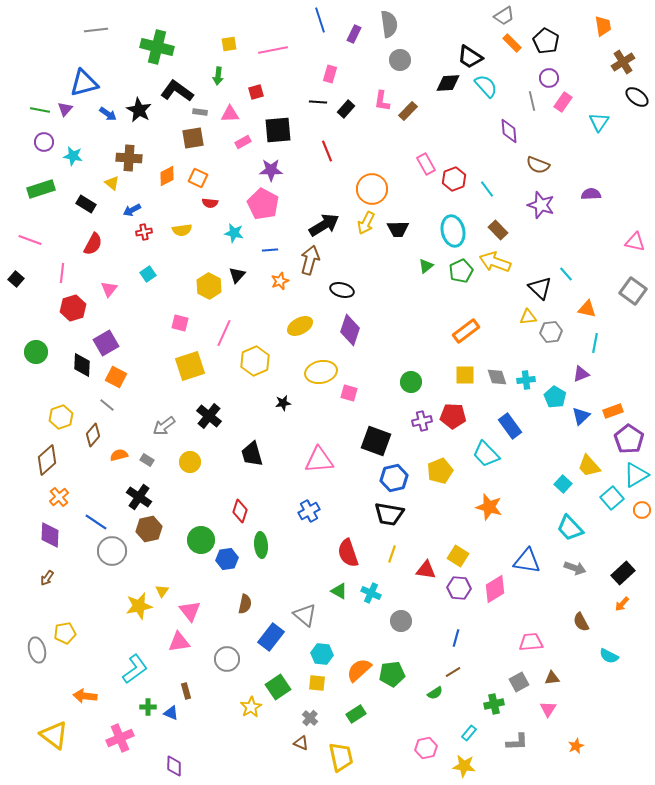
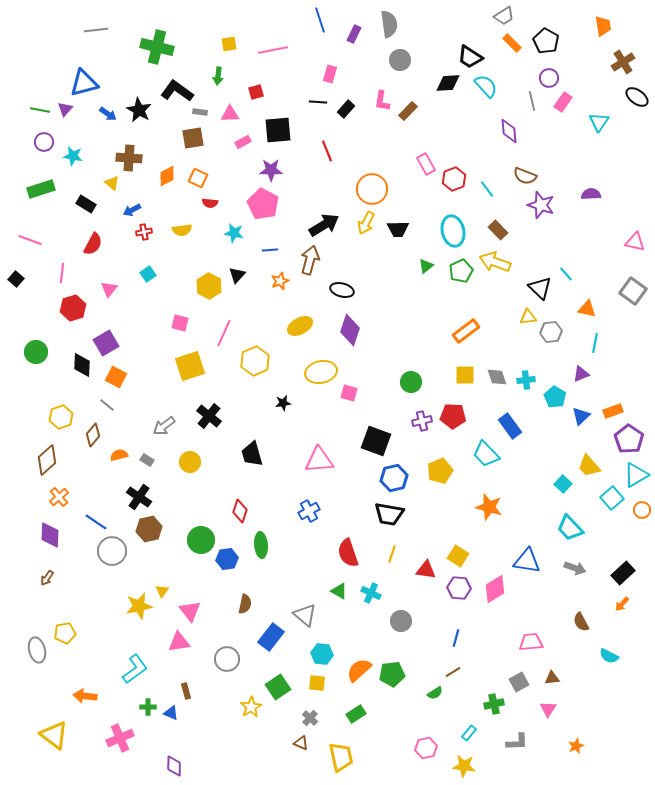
brown semicircle at (538, 165): moved 13 px left, 11 px down
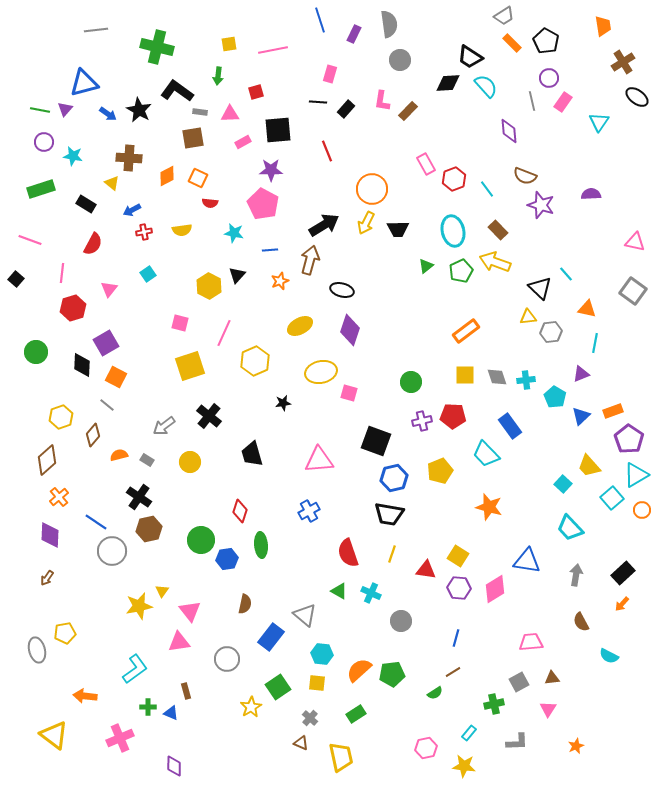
gray arrow at (575, 568): moved 1 px right, 7 px down; rotated 100 degrees counterclockwise
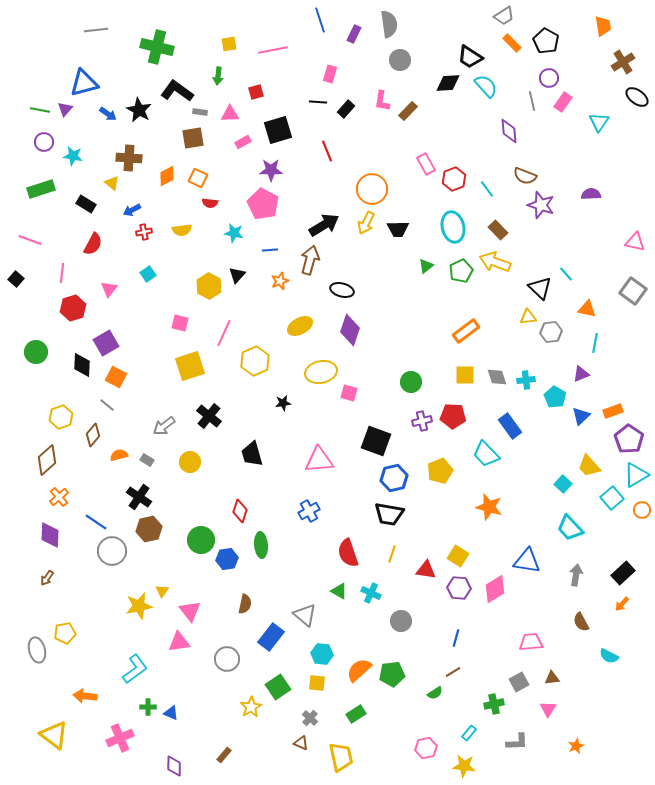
black square at (278, 130): rotated 12 degrees counterclockwise
cyan ellipse at (453, 231): moved 4 px up
brown rectangle at (186, 691): moved 38 px right, 64 px down; rotated 56 degrees clockwise
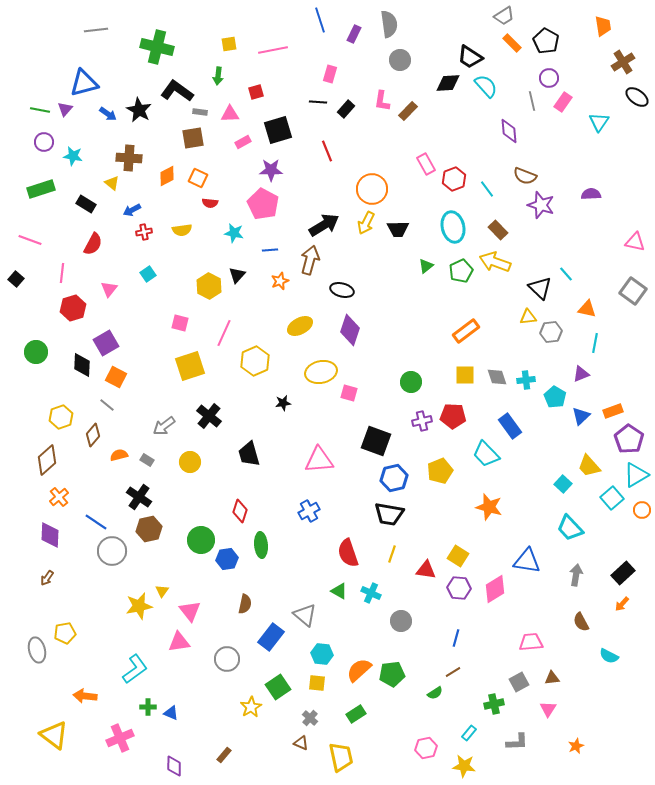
black trapezoid at (252, 454): moved 3 px left
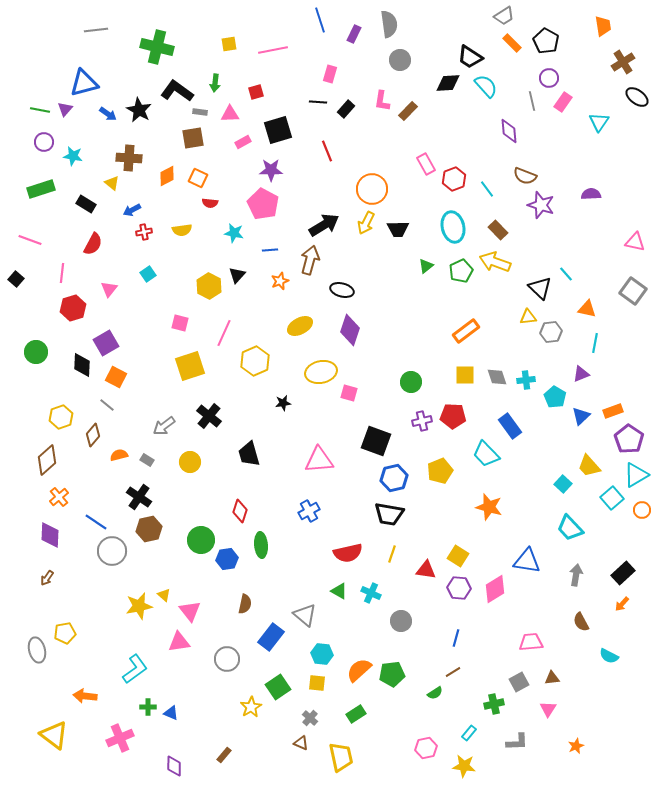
green arrow at (218, 76): moved 3 px left, 7 px down
red semicircle at (348, 553): rotated 84 degrees counterclockwise
yellow triangle at (162, 591): moved 2 px right, 4 px down; rotated 24 degrees counterclockwise
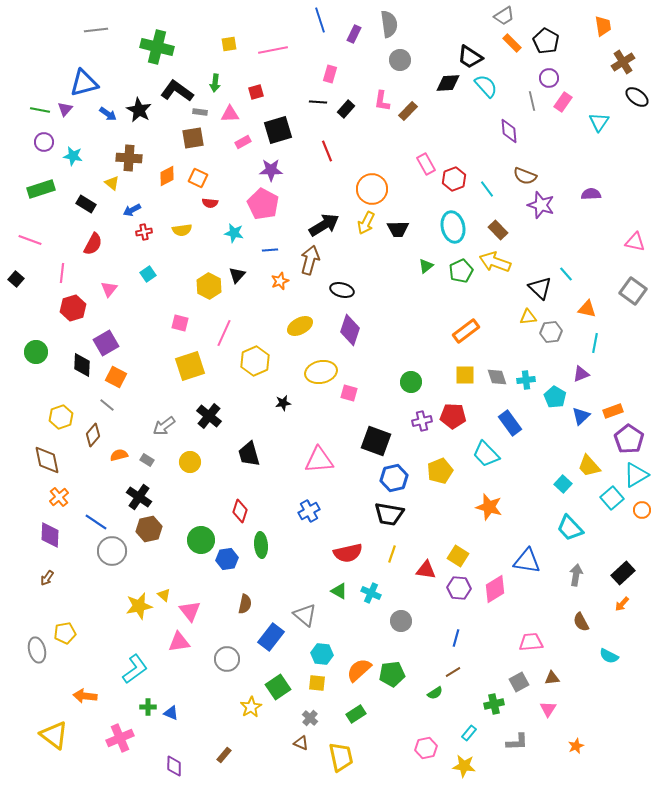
blue rectangle at (510, 426): moved 3 px up
brown diamond at (47, 460): rotated 60 degrees counterclockwise
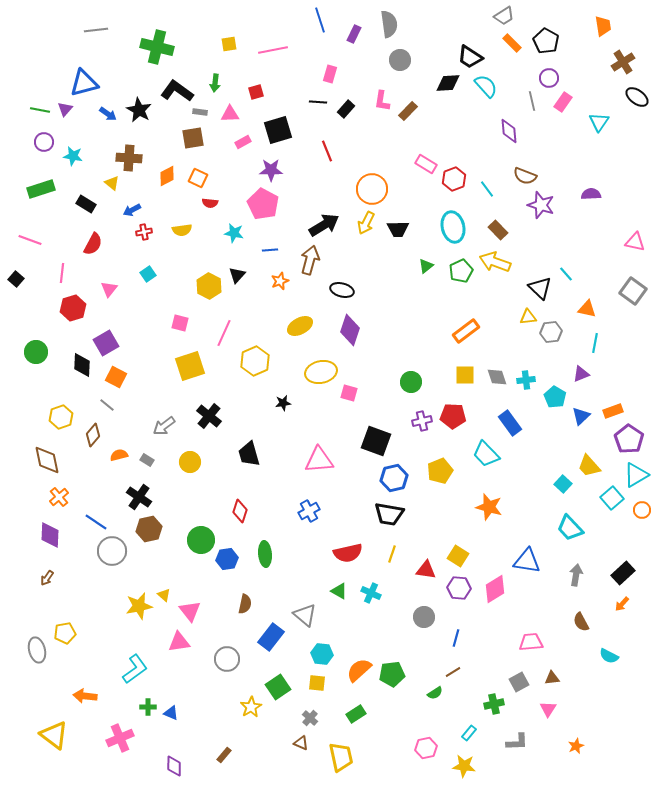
pink rectangle at (426, 164): rotated 30 degrees counterclockwise
green ellipse at (261, 545): moved 4 px right, 9 px down
gray circle at (401, 621): moved 23 px right, 4 px up
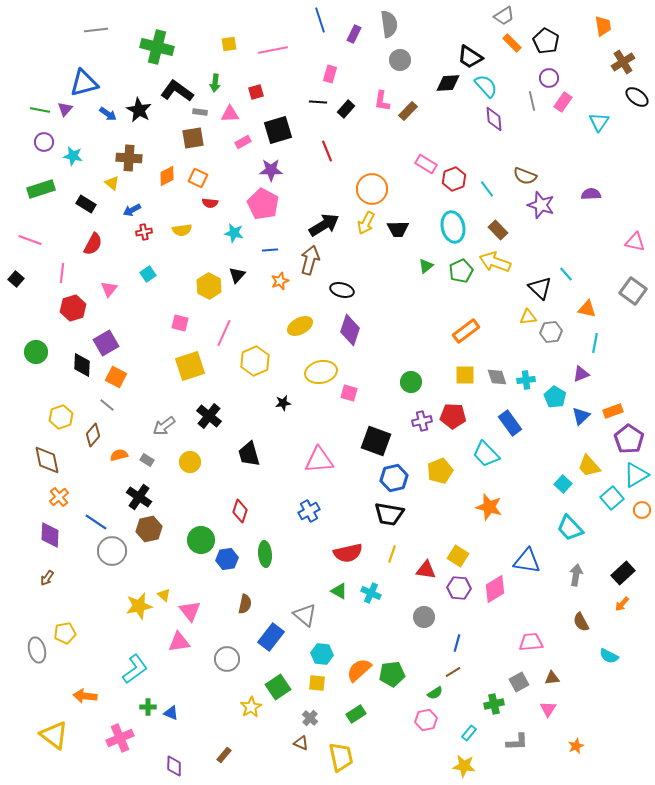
purple diamond at (509, 131): moved 15 px left, 12 px up
blue line at (456, 638): moved 1 px right, 5 px down
pink hexagon at (426, 748): moved 28 px up
